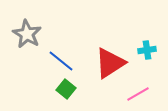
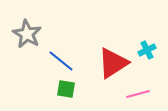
cyan cross: rotated 18 degrees counterclockwise
red triangle: moved 3 px right
green square: rotated 30 degrees counterclockwise
pink line: rotated 15 degrees clockwise
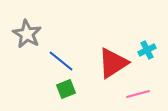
green square: rotated 30 degrees counterclockwise
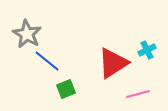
blue line: moved 14 px left
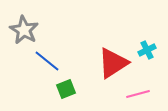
gray star: moved 3 px left, 4 px up
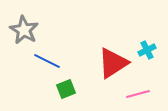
blue line: rotated 12 degrees counterclockwise
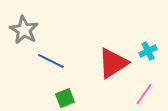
cyan cross: moved 1 px right, 1 px down
blue line: moved 4 px right
green square: moved 1 px left, 9 px down
pink line: moved 6 px right; rotated 40 degrees counterclockwise
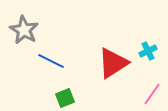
pink line: moved 8 px right
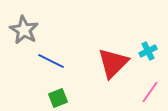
red triangle: rotated 12 degrees counterclockwise
pink line: moved 2 px left, 2 px up
green square: moved 7 px left
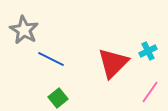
blue line: moved 2 px up
green square: rotated 18 degrees counterclockwise
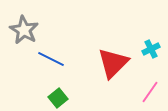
cyan cross: moved 3 px right, 2 px up
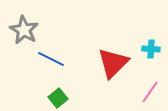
cyan cross: rotated 30 degrees clockwise
